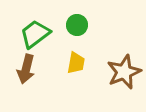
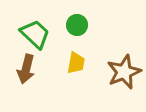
green trapezoid: rotated 80 degrees clockwise
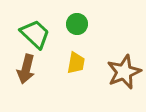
green circle: moved 1 px up
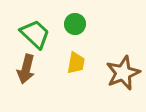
green circle: moved 2 px left
brown star: moved 1 px left, 1 px down
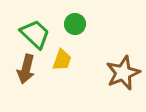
yellow trapezoid: moved 14 px left, 3 px up; rotated 10 degrees clockwise
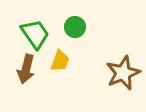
green circle: moved 3 px down
green trapezoid: rotated 12 degrees clockwise
yellow trapezoid: moved 2 px left, 1 px down
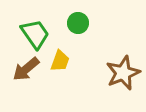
green circle: moved 3 px right, 4 px up
brown arrow: rotated 36 degrees clockwise
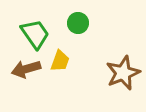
brown arrow: rotated 24 degrees clockwise
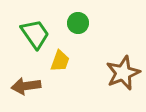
brown arrow: moved 17 px down; rotated 8 degrees clockwise
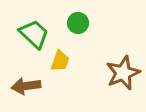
green trapezoid: moved 1 px left; rotated 12 degrees counterclockwise
